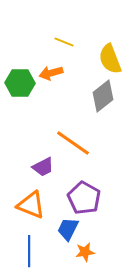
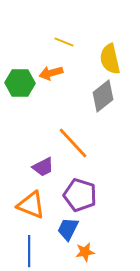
yellow semicircle: rotated 8 degrees clockwise
orange line: rotated 12 degrees clockwise
purple pentagon: moved 4 px left, 3 px up; rotated 12 degrees counterclockwise
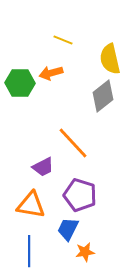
yellow line: moved 1 px left, 2 px up
orange triangle: rotated 12 degrees counterclockwise
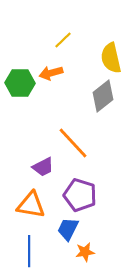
yellow line: rotated 66 degrees counterclockwise
yellow semicircle: moved 1 px right, 1 px up
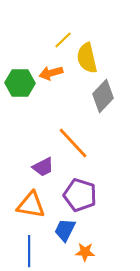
yellow semicircle: moved 24 px left
gray diamond: rotated 8 degrees counterclockwise
blue trapezoid: moved 3 px left, 1 px down
orange star: rotated 12 degrees clockwise
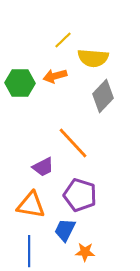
yellow semicircle: moved 6 px right; rotated 72 degrees counterclockwise
orange arrow: moved 4 px right, 3 px down
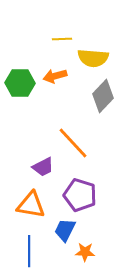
yellow line: moved 1 px left, 1 px up; rotated 42 degrees clockwise
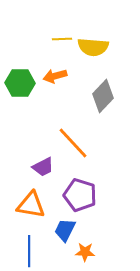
yellow semicircle: moved 11 px up
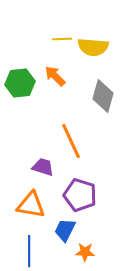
orange arrow: rotated 60 degrees clockwise
green hexagon: rotated 8 degrees counterclockwise
gray diamond: rotated 28 degrees counterclockwise
orange line: moved 2 px left, 2 px up; rotated 18 degrees clockwise
purple trapezoid: rotated 135 degrees counterclockwise
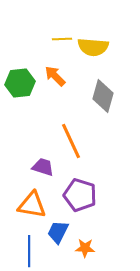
orange triangle: moved 1 px right
blue trapezoid: moved 7 px left, 2 px down
orange star: moved 4 px up
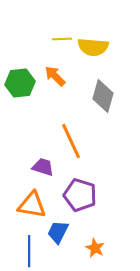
orange star: moved 10 px right; rotated 24 degrees clockwise
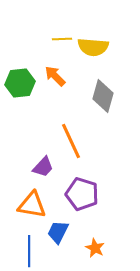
purple trapezoid: rotated 115 degrees clockwise
purple pentagon: moved 2 px right, 1 px up
